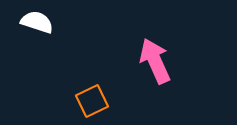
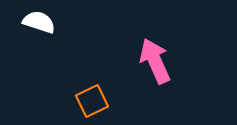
white semicircle: moved 2 px right
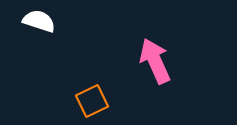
white semicircle: moved 1 px up
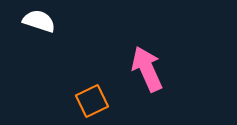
pink arrow: moved 8 px left, 8 px down
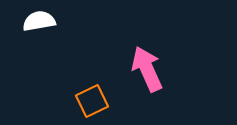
white semicircle: rotated 28 degrees counterclockwise
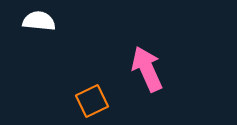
white semicircle: rotated 16 degrees clockwise
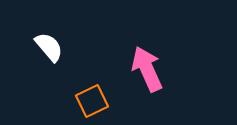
white semicircle: moved 10 px right, 26 px down; rotated 44 degrees clockwise
